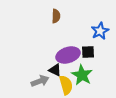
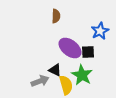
purple ellipse: moved 2 px right, 7 px up; rotated 55 degrees clockwise
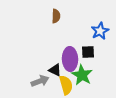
purple ellipse: moved 11 px down; rotated 50 degrees clockwise
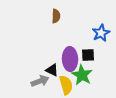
blue star: moved 1 px right, 2 px down
black square: moved 3 px down
black triangle: moved 3 px left
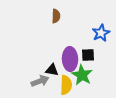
black triangle: rotated 16 degrees counterclockwise
yellow semicircle: rotated 18 degrees clockwise
